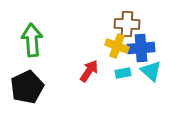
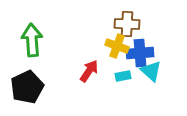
blue cross: moved 1 px left, 5 px down
cyan rectangle: moved 3 px down
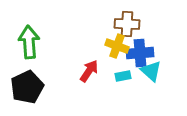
green arrow: moved 3 px left, 2 px down
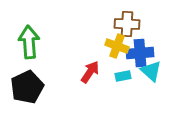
red arrow: moved 1 px right, 1 px down
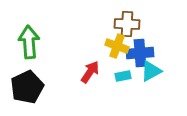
cyan triangle: rotated 50 degrees clockwise
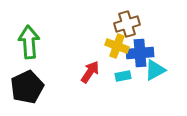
brown cross: rotated 20 degrees counterclockwise
cyan triangle: moved 4 px right, 1 px up
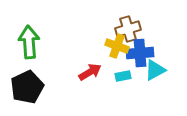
brown cross: moved 1 px right, 5 px down
red arrow: rotated 25 degrees clockwise
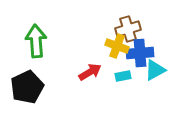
green arrow: moved 7 px right, 1 px up
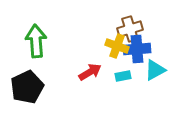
brown cross: moved 2 px right
blue cross: moved 3 px left, 4 px up
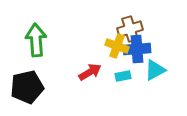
green arrow: moved 1 px up
black pentagon: rotated 12 degrees clockwise
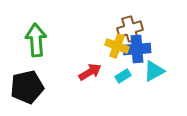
cyan triangle: moved 1 px left, 1 px down
cyan rectangle: rotated 21 degrees counterclockwise
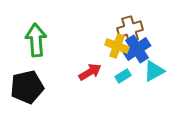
blue cross: rotated 28 degrees counterclockwise
